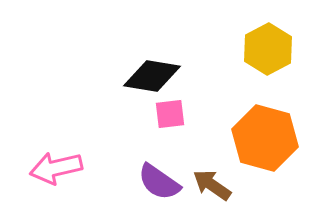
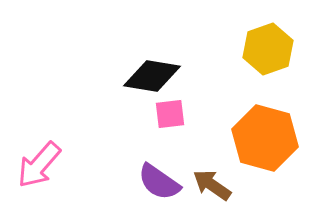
yellow hexagon: rotated 9 degrees clockwise
pink arrow: moved 17 px left, 3 px up; rotated 36 degrees counterclockwise
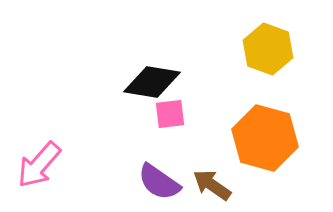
yellow hexagon: rotated 21 degrees counterclockwise
black diamond: moved 6 px down
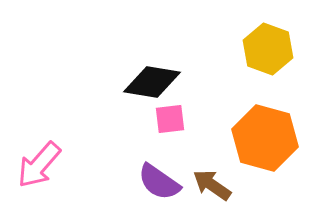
pink square: moved 5 px down
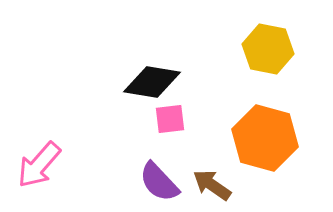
yellow hexagon: rotated 9 degrees counterclockwise
purple semicircle: rotated 12 degrees clockwise
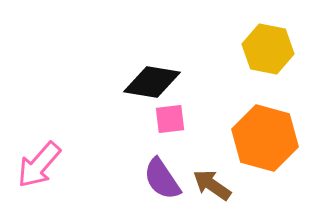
purple semicircle: moved 3 px right, 3 px up; rotated 9 degrees clockwise
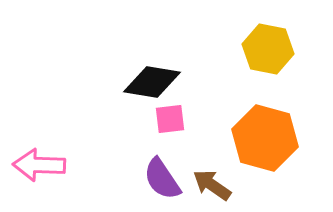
pink arrow: rotated 51 degrees clockwise
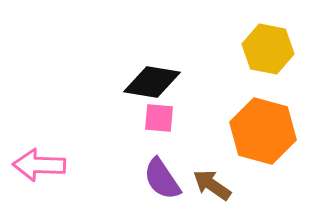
pink square: moved 11 px left, 1 px up; rotated 12 degrees clockwise
orange hexagon: moved 2 px left, 7 px up
